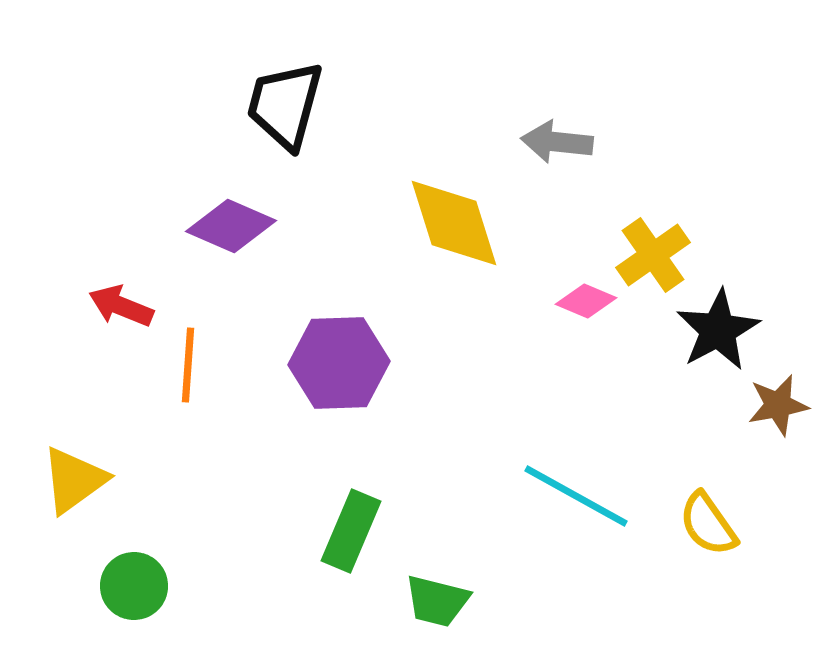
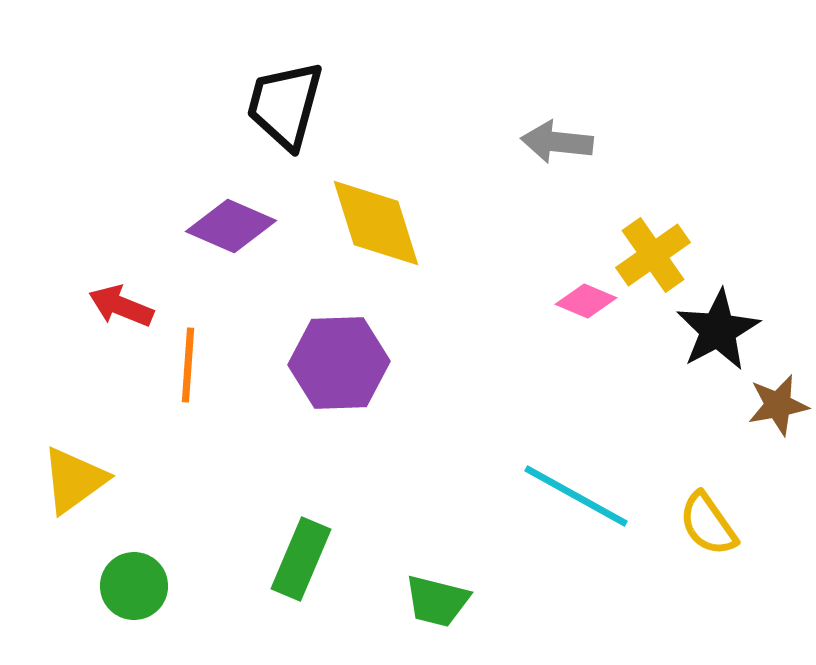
yellow diamond: moved 78 px left
green rectangle: moved 50 px left, 28 px down
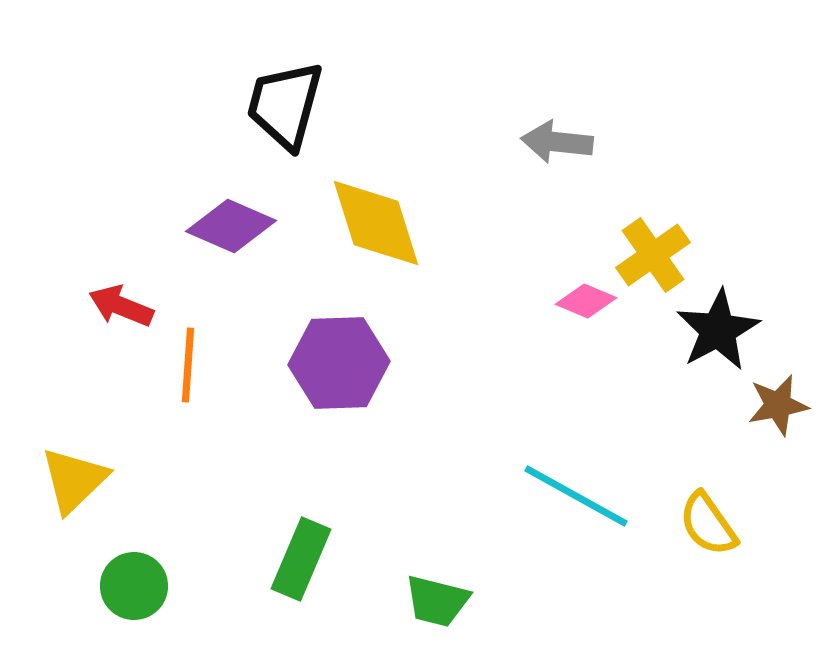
yellow triangle: rotated 8 degrees counterclockwise
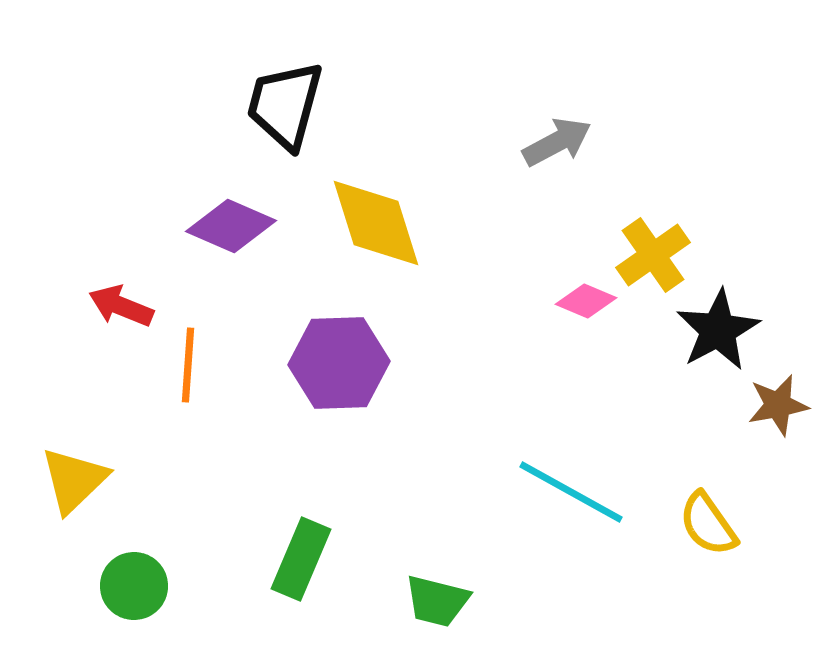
gray arrow: rotated 146 degrees clockwise
cyan line: moved 5 px left, 4 px up
